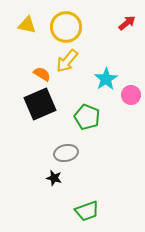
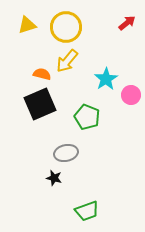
yellow triangle: rotated 30 degrees counterclockwise
orange semicircle: rotated 18 degrees counterclockwise
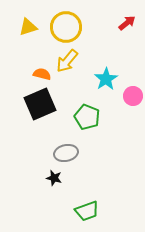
yellow triangle: moved 1 px right, 2 px down
pink circle: moved 2 px right, 1 px down
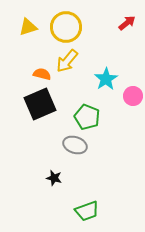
gray ellipse: moved 9 px right, 8 px up; rotated 30 degrees clockwise
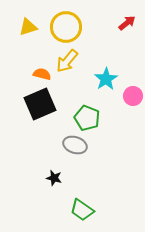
green pentagon: moved 1 px down
green trapezoid: moved 5 px left, 1 px up; rotated 55 degrees clockwise
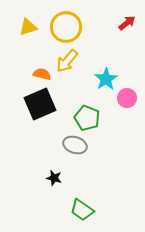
pink circle: moved 6 px left, 2 px down
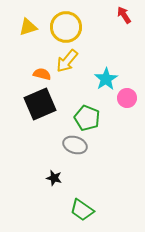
red arrow: moved 3 px left, 8 px up; rotated 84 degrees counterclockwise
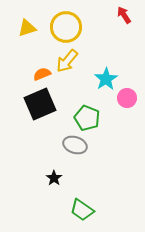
yellow triangle: moved 1 px left, 1 px down
orange semicircle: rotated 36 degrees counterclockwise
black star: rotated 21 degrees clockwise
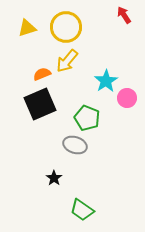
cyan star: moved 2 px down
